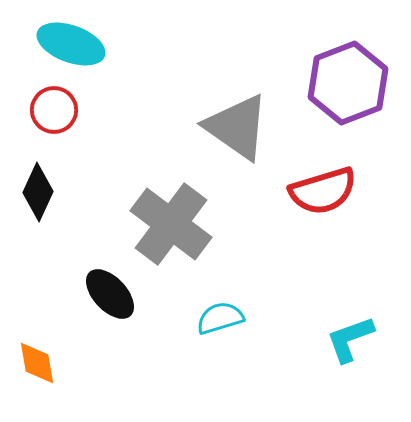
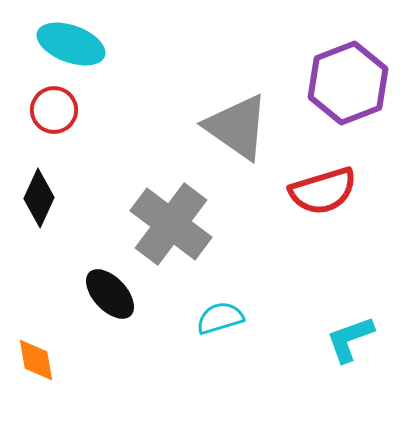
black diamond: moved 1 px right, 6 px down
orange diamond: moved 1 px left, 3 px up
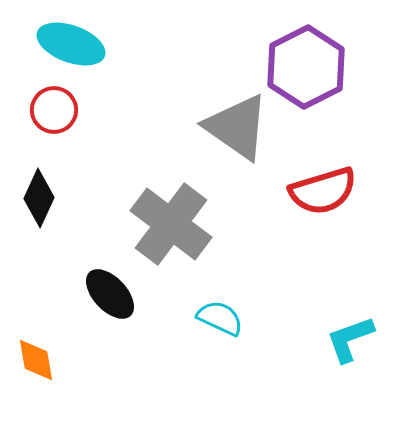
purple hexagon: moved 42 px left, 16 px up; rotated 6 degrees counterclockwise
cyan semicircle: rotated 42 degrees clockwise
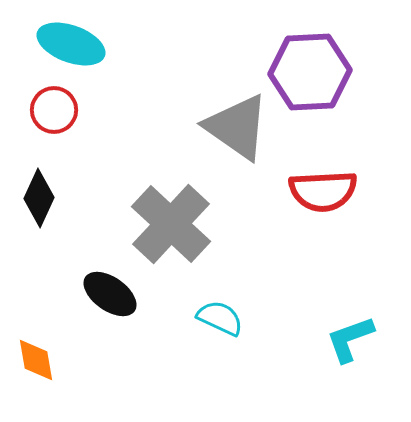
purple hexagon: moved 4 px right, 5 px down; rotated 24 degrees clockwise
red semicircle: rotated 14 degrees clockwise
gray cross: rotated 6 degrees clockwise
black ellipse: rotated 12 degrees counterclockwise
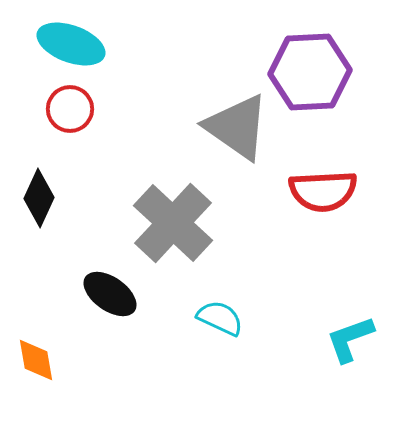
red circle: moved 16 px right, 1 px up
gray cross: moved 2 px right, 1 px up
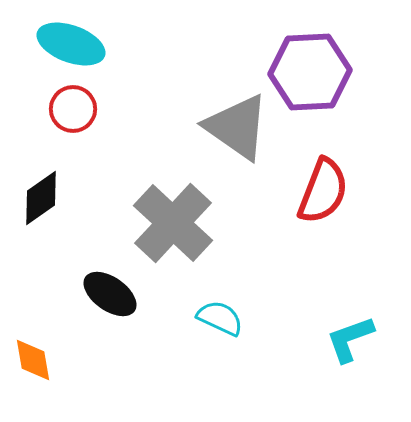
red circle: moved 3 px right
red semicircle: rotated 66 degrees counterclockwise
black diamond: moved 2 px right; rotated 30 degrees clockwise
orange diamond: moved 3 px left
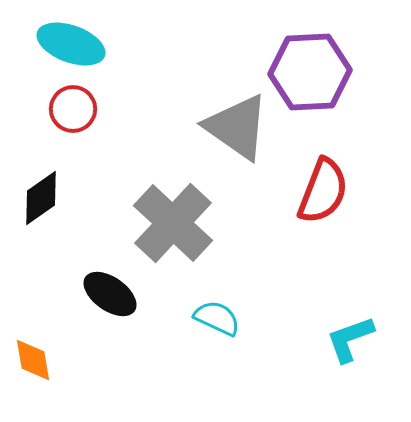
cyan semicircle: moved 3 px left
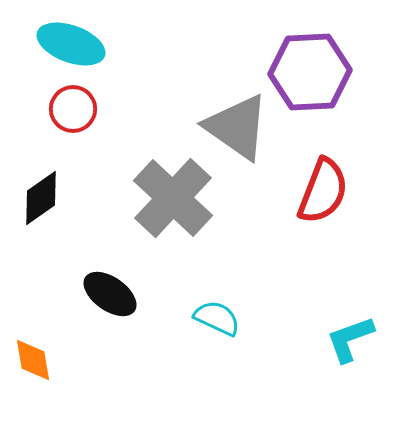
gray cross: moved 25 px up
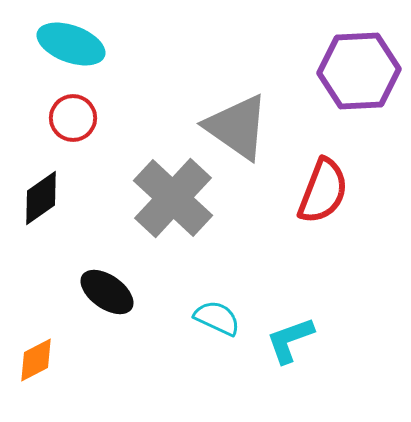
purple hexagon: moved 49 px right, 1 px up
red circle: moved 9 px down
black ellipse: moved 3 px left, 2 px up
cyan L-shape: moved 60 px left, 1 px down
orange diamond: moved 3 px right; rotated 72 degrees clockwise
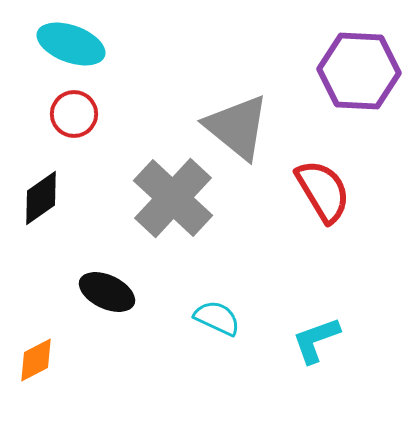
purple hexagon: rotated 6 degrees clockwise
red circle: moved 1 px right, 4 px up
gray triangle: rotated 4 degrees clockwise
red semicircle: rotated 52 degrees counterclockwise
black ellipse: rotated 10 degrees counterclockwise
cyan L-shape: moved 26 px right
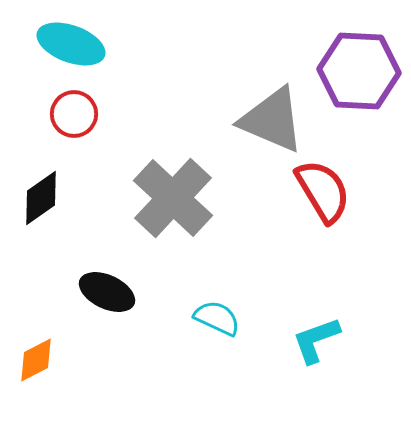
gray triangle: moved 35 px right, 7 px up; rotated 16 degrees counterclockwise
